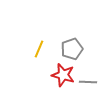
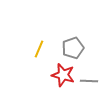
gray pentagon: moved 1 px right, 1 px up
gray line: moved 1 px right, 1 px up
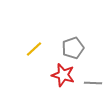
yellow line: moved 5 px left; rotated 24 degrees clockwise
gray line: moved 4 px right, 2 px down
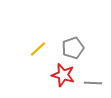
yellow line: moved 4 px right
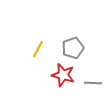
yellow line: rotated 18 degrees counterclockwise
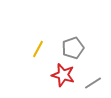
gray line: rotated 36 degrees counterclockwise
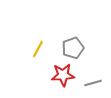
red star: rotated 20 degrees counterclockwise
gray line: rotated 18 degrees clockwise
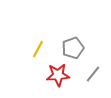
red star: moved 5 px left
gray line: moved 9 px up; rotated 36 degrees counterclockwise
